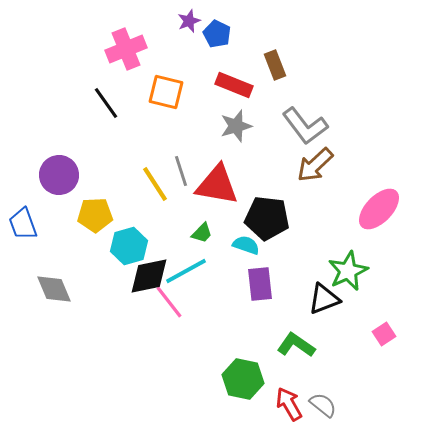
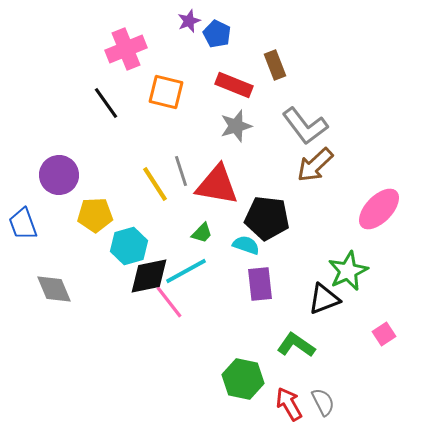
gray semicircle: moved 3 px up; rotated 24 degrees clockwise
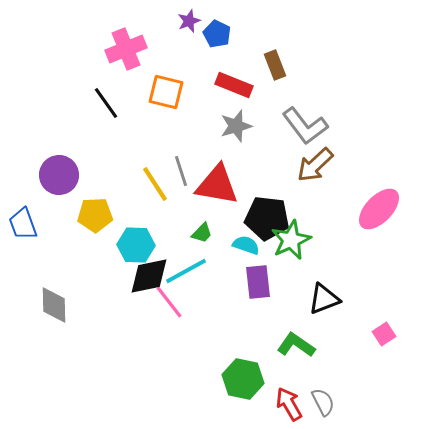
cyan hexagon: moved 7 px right, 1 px up; rotated 18 degrees clockwise
green star: moved 57 px left, 31 px up
purple rectangle: moved 2 px left, 2 px up
gray diamond: moved 16 px down; rotated 21 degrees clockwise
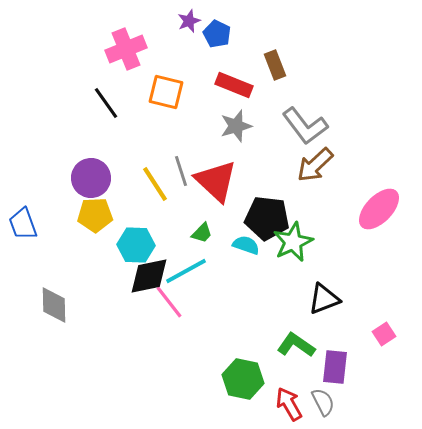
purple circle: moved 32 px right, 3 px down
red triangle: moved 1 px left, 4 px up; rotated 33 degrees clockwise
green star: moved 2 px right, 2 px down
purple rectangle: moved 77 px right, 85 px down; rotated 12 degrees clockwise
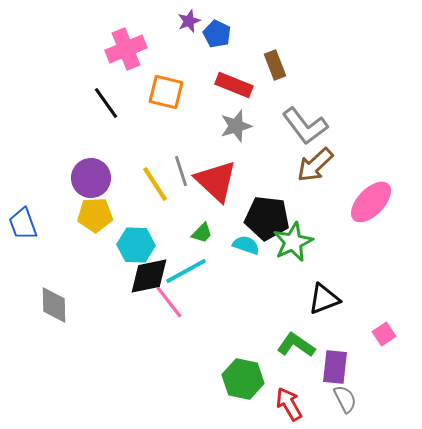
pink ellipse: moved 8 px left, 7 px up
gray semicircle: moved 22 px right, 3 px up
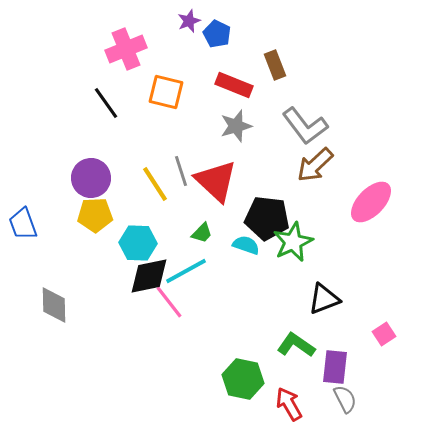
cyan hexagon: moved 2 px right, 2 px up
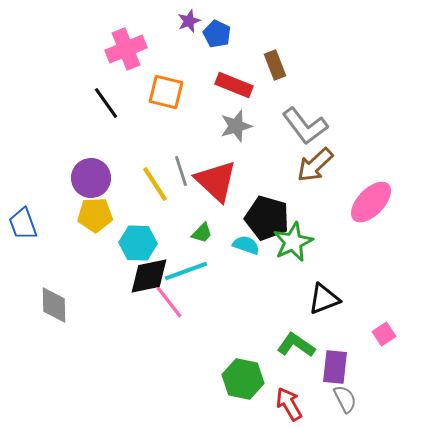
black pentagon: rotated 9 degrees clockwise
cyan line: rotated 9 degrees clockwise
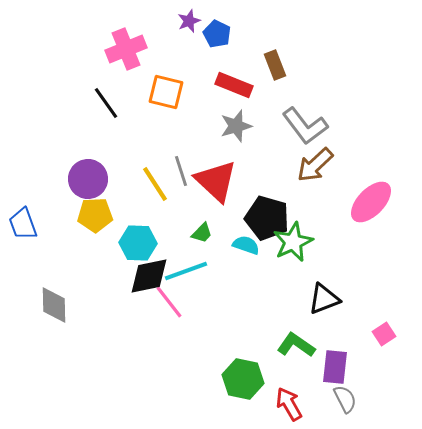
purple circle: moved 3 px left, 1 px down
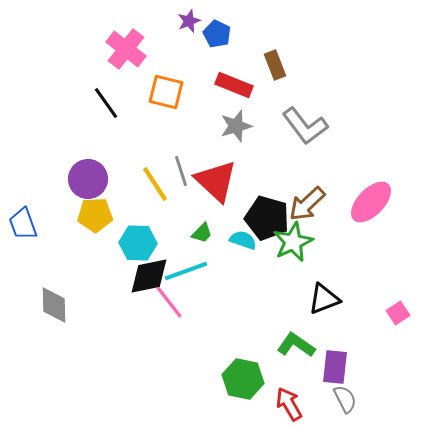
pink cross: rotated 30 degrees counterclockwise
brown arrow: moved 8 px left, 39 px down
cyan semicircle: moved 3 px left, 5 px up
pink square: moved 14 px right, 21 px up
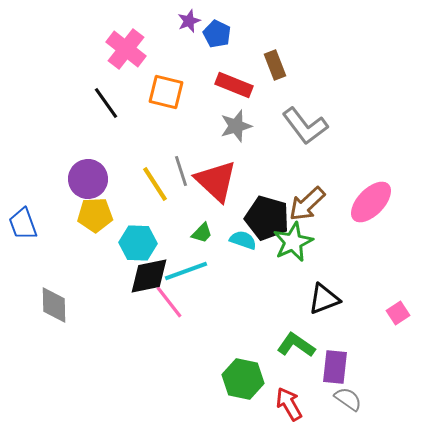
gray semicircle: moved 3 px right; rotated 28 degrees counterclockwise
